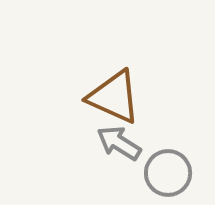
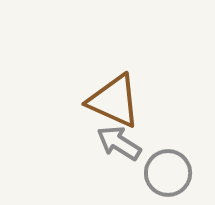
brown triangle: moved 4 px down
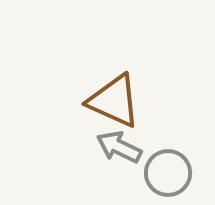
gray arrow: moved 4 px down; rotated 6 degrees counterclockwise
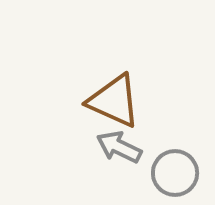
gray circle: moved 7 px right
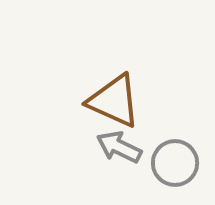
gray circle: moved 10 px up
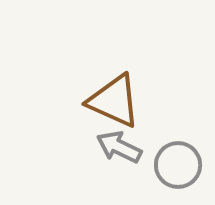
gray circle: moved 3 px right, 2 px down
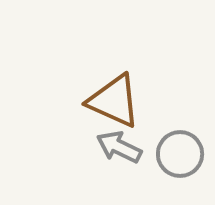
gray circle: moved 2 px right, 11 px up
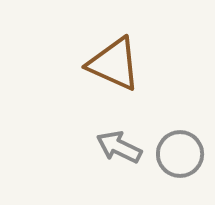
brown triangle: moved 37 px up
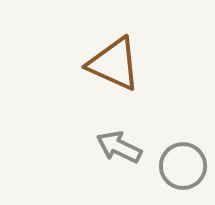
gray circle: moved 3 px right, 12 px down
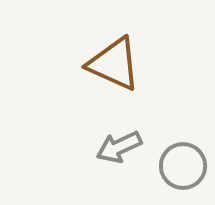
gray arrow: rotated 51 degrees counterclockwise
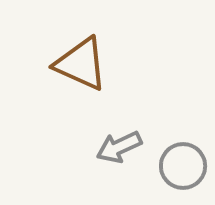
brown triangle: moved 33 px left
